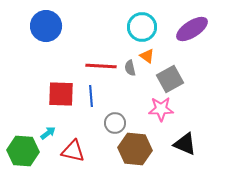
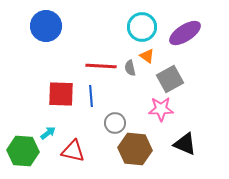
purple ellipse: moved 7 px left, 4 px down
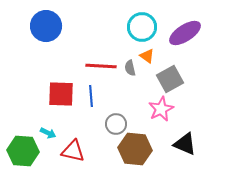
pink star: rotated 25 degrees counterclockwise
gray circle: moved 1 px right, 1 px down
cyan arrow: rotated 63 degrees clockwise
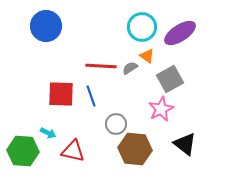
purple ellipse: moved 5 px left
gray semicircle: rotated 70 degrees clockwise
blue line: rotated 15 degrees counterclockwise
black triangle: rotated 15 degrees clockwise
